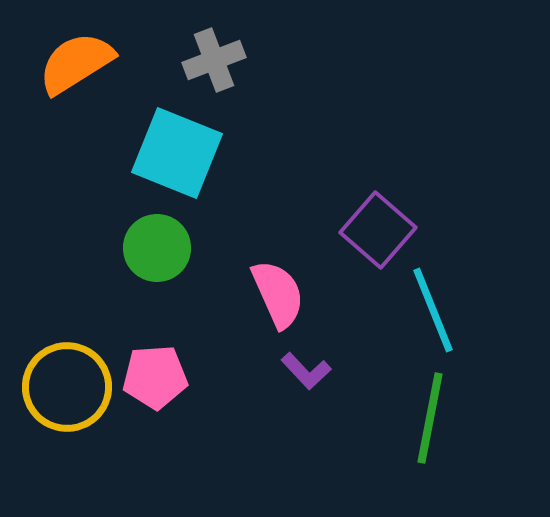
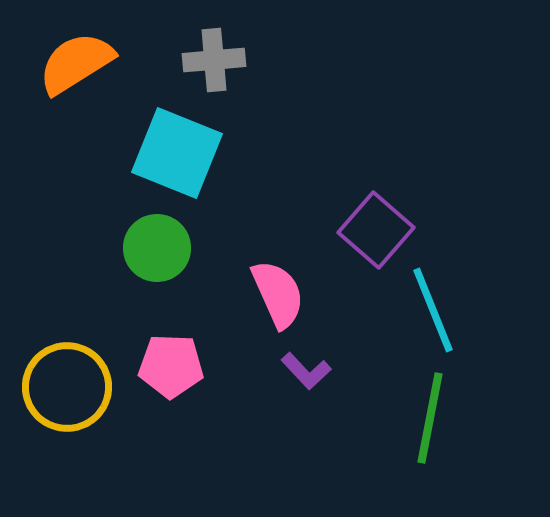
gray cross: rotated 16 degrees clockwise
purple square: moved 2 px left
pink pentagon: moved 16 px right, 11 px up; rotated 6 degrees clockwise
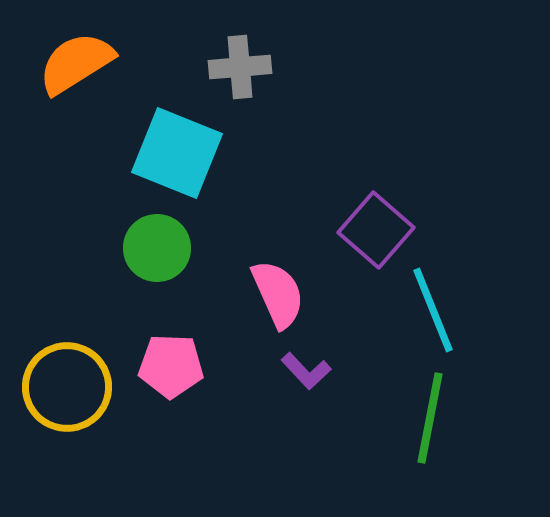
gray cross: moved 26 px right, 7 px down
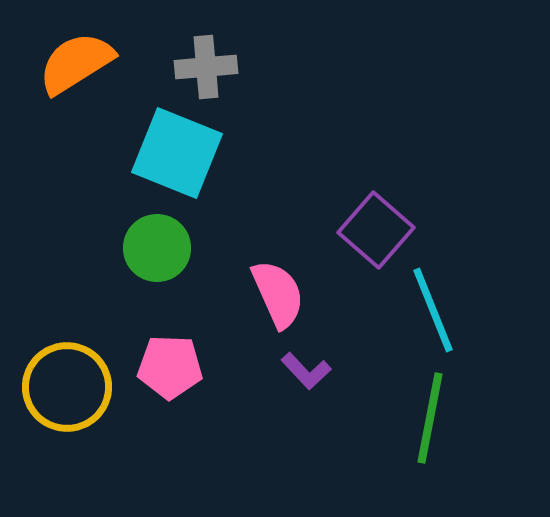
gray cross: moved 34 px left
pink pentagon: moved 1 px left, 1 px down
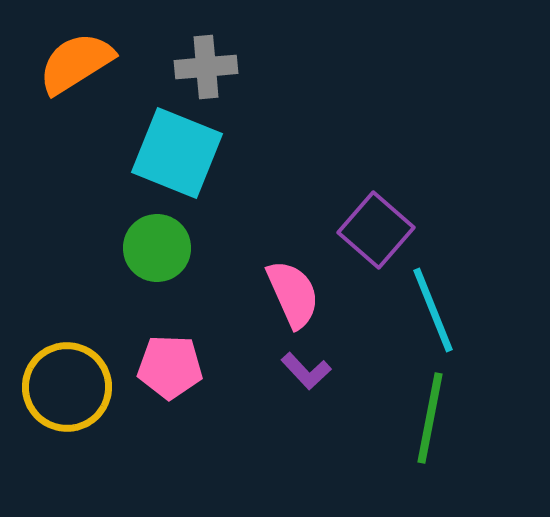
pink semicircle: moved 15 px right
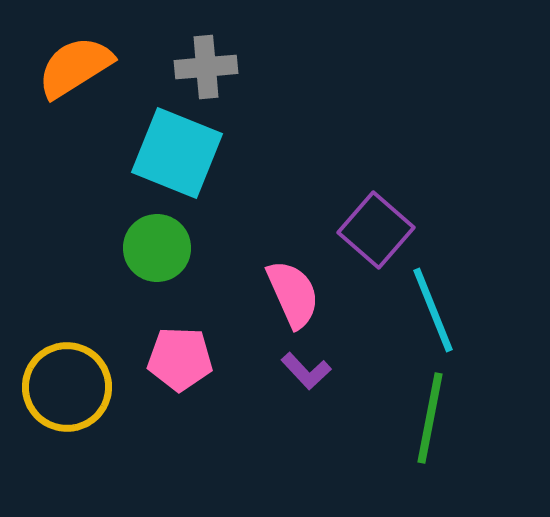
orange semicircle: moved 1 px left, 4 px down
pink pentagon: moved 10 px right, 8 px up
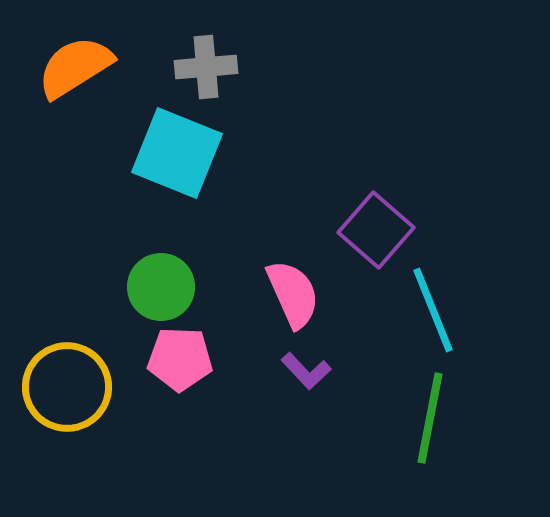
green circle: moved 4 px right, 39 px down
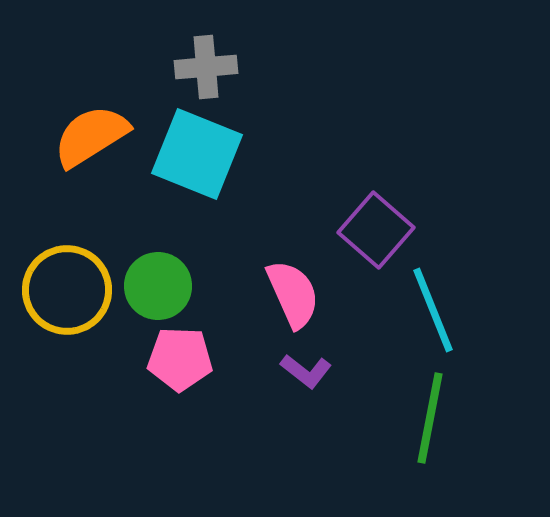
orange semicircle: moved 16 px right, 69 px down
cyan square: moved 20 px right, 1 px down
green circle: moved 3 px left, 1 px up
purple L-shape: rotated 9 degrees counterclockwise
yellow circle: moved 97 px up
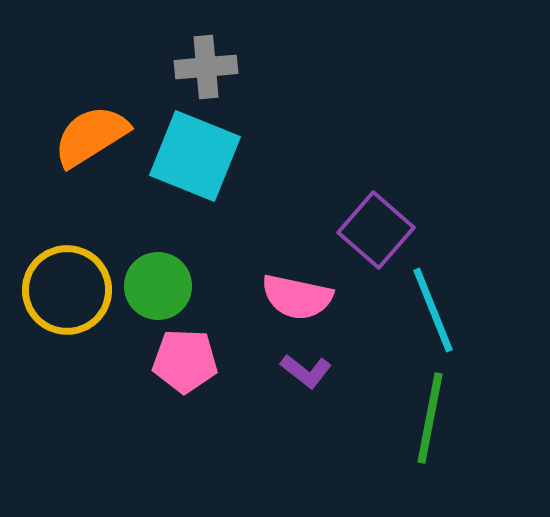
cyan square: moved 2 px left, 2 px down
pink semicircle: moved 4 px right, 3 px down; rotated 126 degrees clockwise
pink pentagon: moved 5 px right, 2 px down
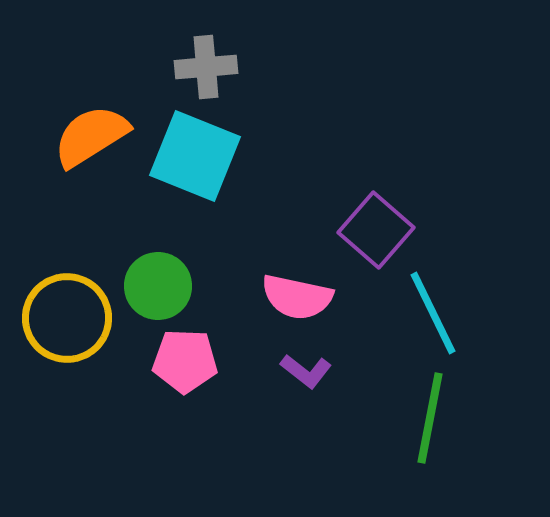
yellow circle: moved 28 px down
cyan line: moved 3 px down; rotated 4 degrees counterclockwise
